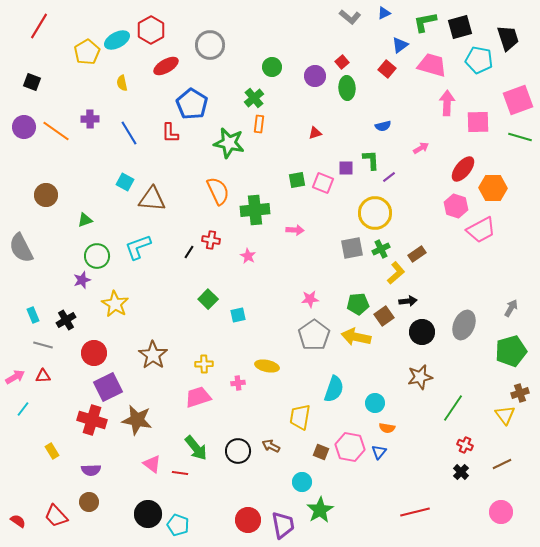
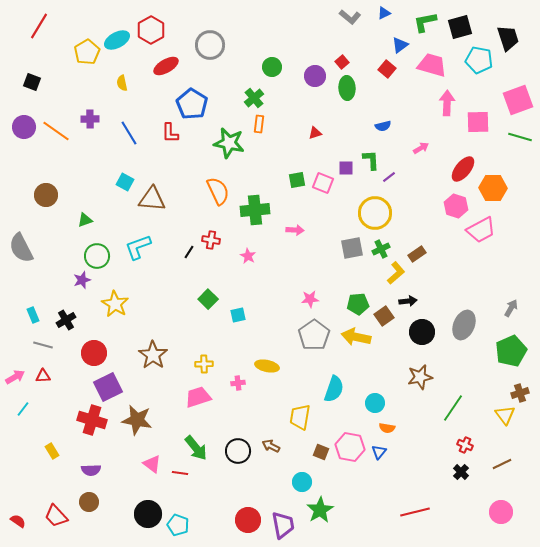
green pentagon at (511, 351): rotated 8 degrees counterclockwise
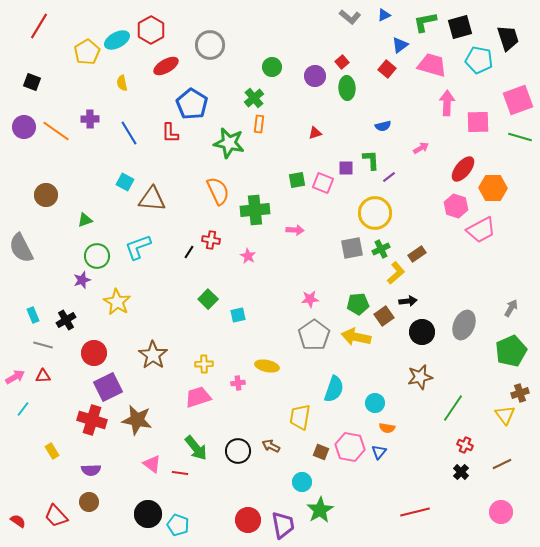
blue triangle at (384, 13): moved 2 px down
yellow star at (115, 304): moved 2 px right, 2 px up
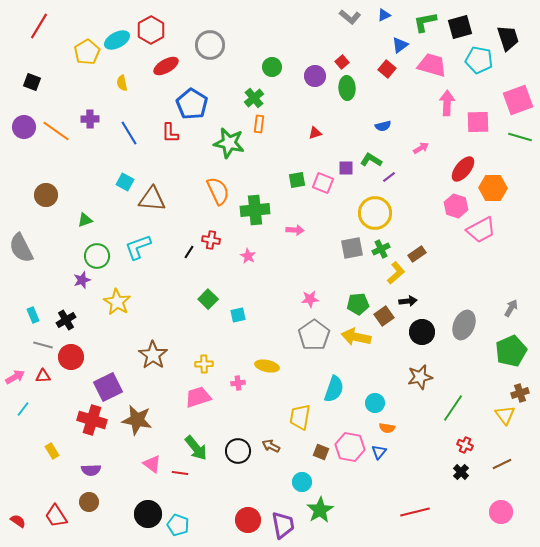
green L-shape at (371, 160): rotated 55 degrees counterclockwise
red circle at (94, 353): moved 23 px left, 4 px down
red trapezoid at (56, 516): rotated 10 degrees clockwise
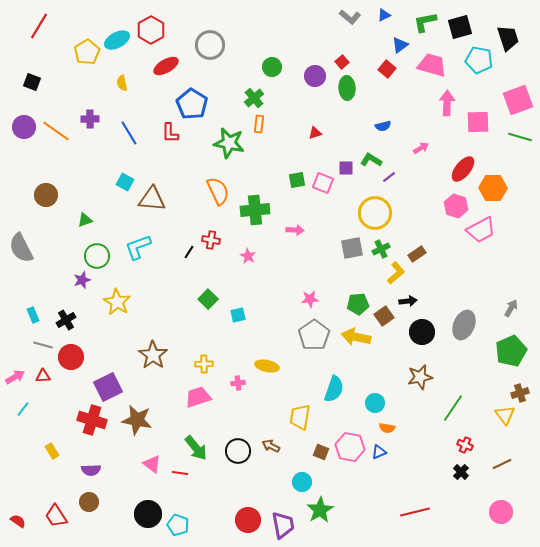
blue triangle at (379, 452): rotated 28 degrees clockwise
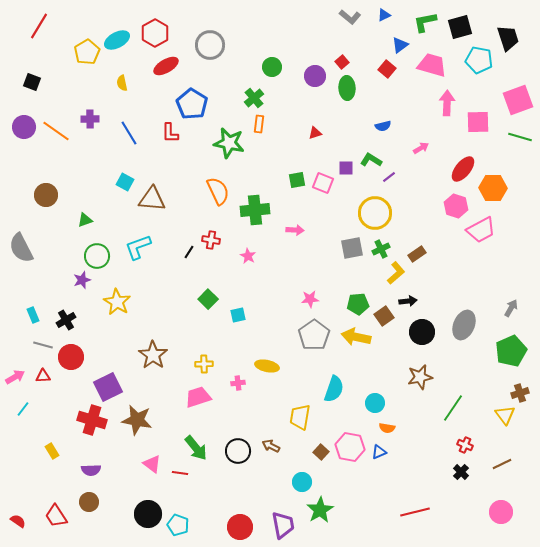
red hexagon at (151, 30): moved 4 px right, 3 px down
brown square at (321, 452): rotated 21 degrees clockwise
red circle at (248, 520): moved 8 px left, 7 px down
